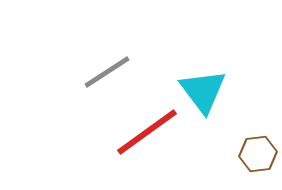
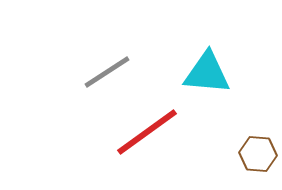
cyan triangle: moved 4 px right, 18 px up; rotated 48 degrees counterclockwise
brown hexagon: rotated 12 degrees clockwise
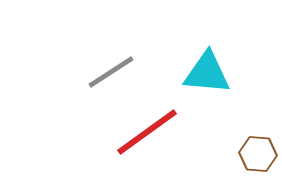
gray line: moved 4 px right
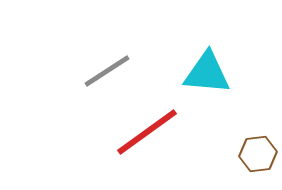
gray line: moved 4 px left, 1 px up
brown hexagon: rotated 12 degrees counterclockwise
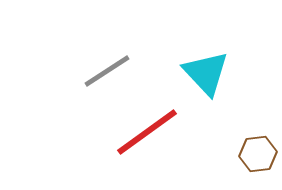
cyan triangle: moved 1 px left; rotated 42 degrees clockwise
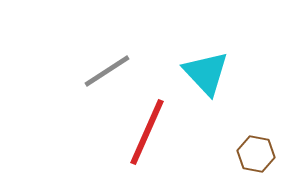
red line: rotated 30 degrees counterclockwise
brown hexagon: moved 2 px left; rotated 18 degrees clockwise
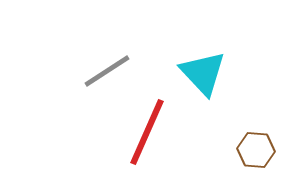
cyan triangle: moved 3 px left
brown hexagon: moved 4 px up; rotated 6 degrees counterclockwise
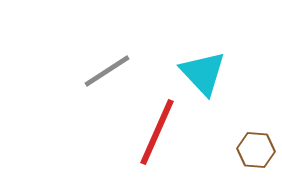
red line: moved 10 px right
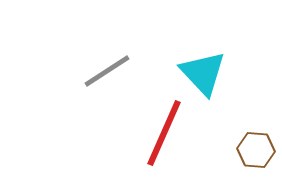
red line: moved 7 px right, 1 px down
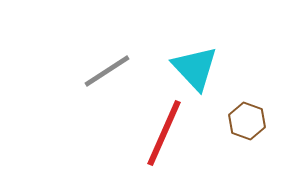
cyan triangle: moved 8 px left, 5 px up
brown hexagon: moved 9 px left, 29 px up; rotated 15 degrees clockwise
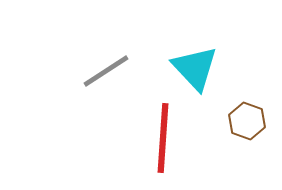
gray line: moved 1 px left
red line: moved 1 px left, 5 px down; rotated 20 degrees counterclockwise
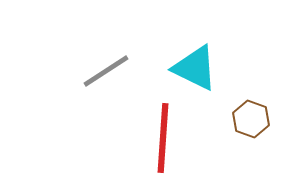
cyan triangle: rotated 21 degrees counterclockwise
brown hexagon: moved 4 px right, 2 px up
